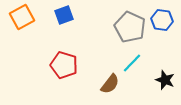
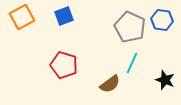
blue square: moved 1 px down
cyan line: rotated 20 degrees counterclockwise
brown semicircle: rotated 15 degrees clockwise
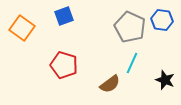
orange square: moved 11 px down; rotated 25 degrees counterclockwise
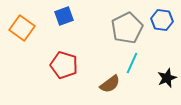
gray pentagon: moved 3 px left, 1 px down; rotated 20 degrees clockwise
black star: moved 2 px right, 2 px up; rotated 30 degrees clockwise
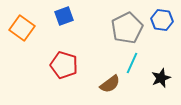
black star: moved 6 px left
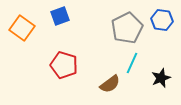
blue square: moved 4 px left
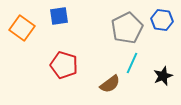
blue square: moved 1 px left; rotated 12 degrees clockwise
black star: moved 2 px right, 2 px up
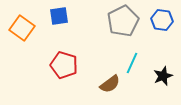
gray pentagon: moved 4 px left, 7 px up
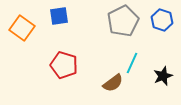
blue hexagon: rotated 10 degrees clockwise
brown semicircle: moved 3 px right, 1 px up
